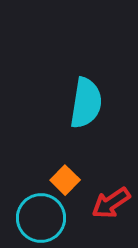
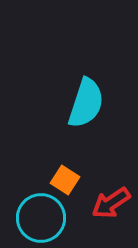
cyan semicircle: rotated 9 degrees clockwise
orange square: rotated 12 degrees counterclockwise
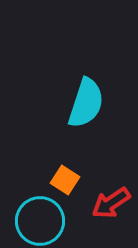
cyan circle: moved 1 px left, 3 px down
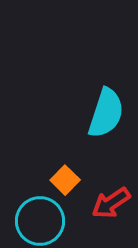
cyan semicircle: moved 20 px right, 10 px down
orange square: rotated 12 degrees clockwise
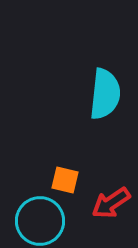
cyan semicircle: moved 1 px left, 19 px up; rotated 12 degrees counterclockwise
orange square: rotated 32 degrees counterclockwise
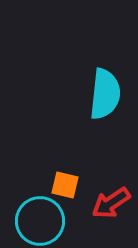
orange square: moved 5 px down
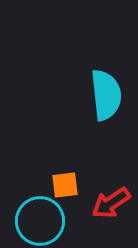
cyan semicircle: moved 1 px right, 1 px down; rotated 12 degrees counterclockwise
orange square: rotated 20 degrees counterclockwise
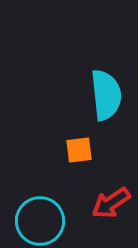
orange square: moved 14 px right, 35 px up
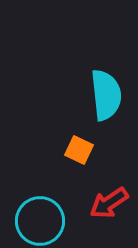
orange square: rotated 32 degrees clockwise
red arrow: moved 2 px left
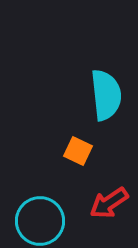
orange square: moved 1 px left, 1 px down
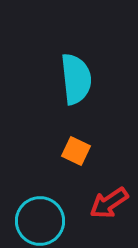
cyan semicircle: moved 30 px left, 16 px up
orange square: moved 2 px left
